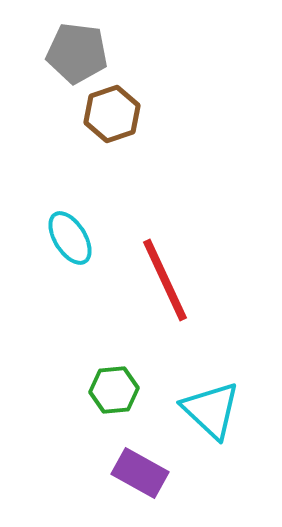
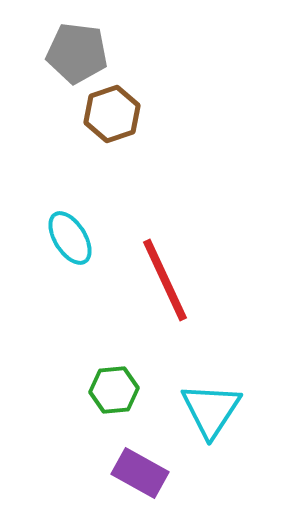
cyan triangle: rotated 20 degrees clockwise
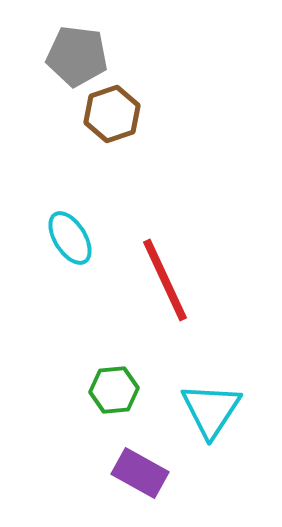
gray pentagon: moved 3 px down
